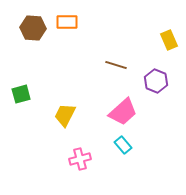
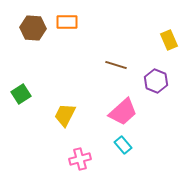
green square: rotated 18 degrees counterclockwise
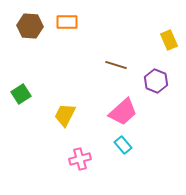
brown hexagon: moved 3 px left, 2 px up
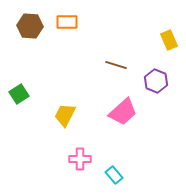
green square: moved 2 px left
cyan rectangle: moved 9 px left, 30 px down
pink cross: rotated 15 degrees clockwise
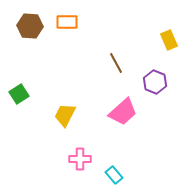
brown line: moved 2 px up; rotated 45 degrees clockwise
purple hexagon: moved 1 px left, 1 px down
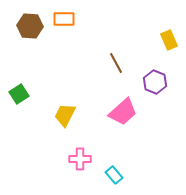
orange rectangle: moved 3 px left, 3 px up
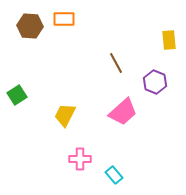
yellow rectangle: rotated 18 degrees clockwise
green square: moved 2 px left, 1 px down
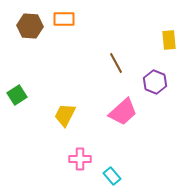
cyan rectangle: moved 2 px left, 1 px down
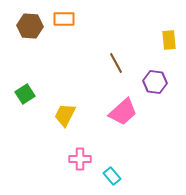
purple hexagon: rotated 15 degrees counterclockwise
green square: moved 8 px right, 1 px up
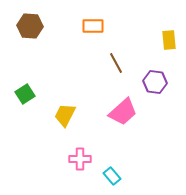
orange rectangle: moved 29 px right, 7 px down
